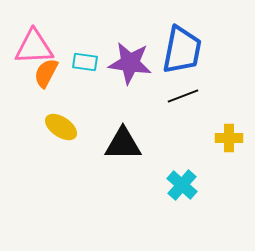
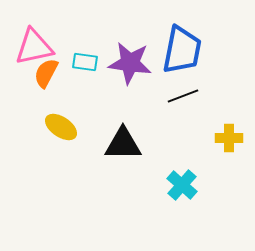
pink triangle: rotated 9 degrees counterclockwise
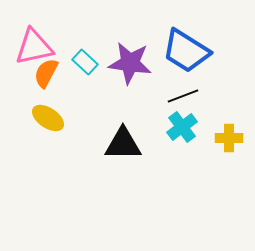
blue trapezoid: moved 4 px right, 1 px down; rotated 111 degrees clockwise
cyan rectangle: rotated 35 degrees clockwise
yellow ellipse: moved 13 px left, 9 px up
cyan cross: moved 58 px up; rotated 12 degrees clockwise
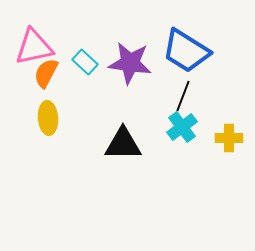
black line: rotated 48 degrees counterclockwise
yellow ellipse: rotated 52 degrees clockwise
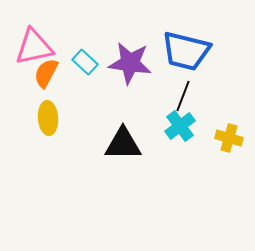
blue trapezoid: rotated 18 degrees counterclockwise
cyan cross: moved 2 px left, 1 px up
yellow cross: rotated 16 degrees clockwise
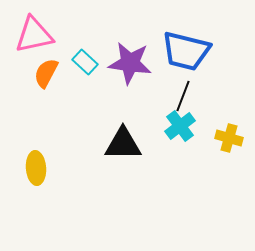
pink triangle: moved 12 px up
yellow ellipse: moved 12 px left, 50 px down
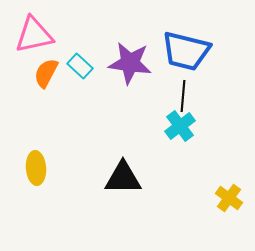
cyan rectangle: moved 5 px left, 4 px down
black line: rotated 16 degrees counterclockwise
yellow cross: moved 60 px down; rotated 20 degrees clockwise
black triangle: moved 34 px down
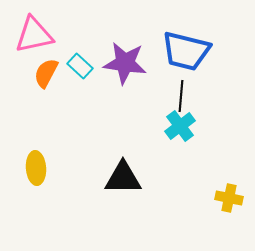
purple star: moved 5 px left
black line: moved 2 px left
yellow cross: rotated 24 degrees counterclockwise
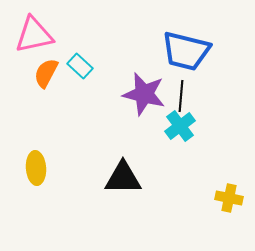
purple star: moved 19 px right, 31 px down; rotated 6 degrees clockwise
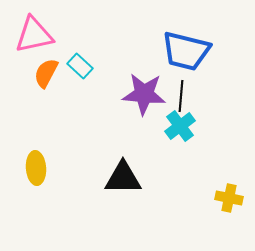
purple star: rotated 9 degrees counterclockwise
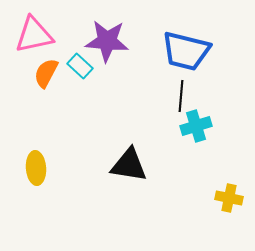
purple star: moved 37 px left, 53 px up
cyan cross: moved 16 px right; rotated 20 degrees clockwise
black triangle: moved 6 px right, 13 px up; rotated 9 degrees clockwise
